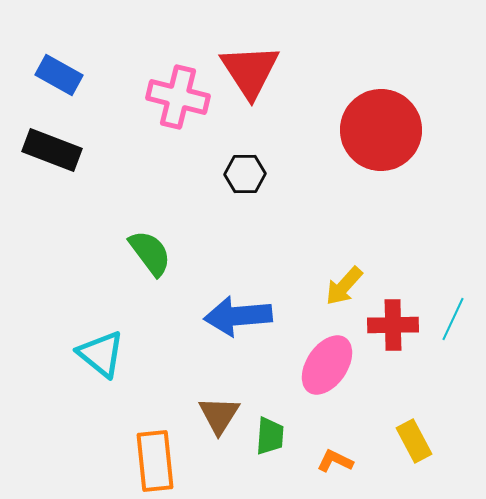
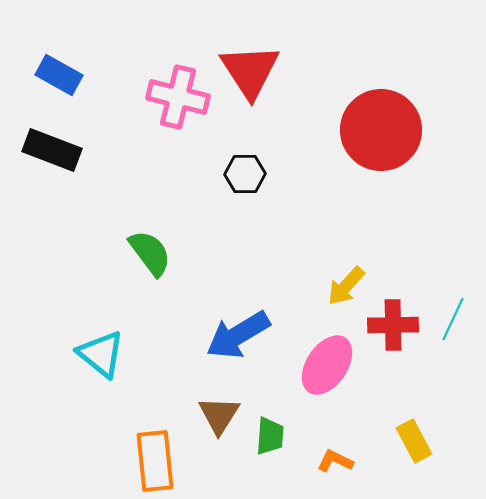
yellow arrow: moved 2 px right
blue arrow: moved 19 px down; rotated 26 degrees counterclockwise
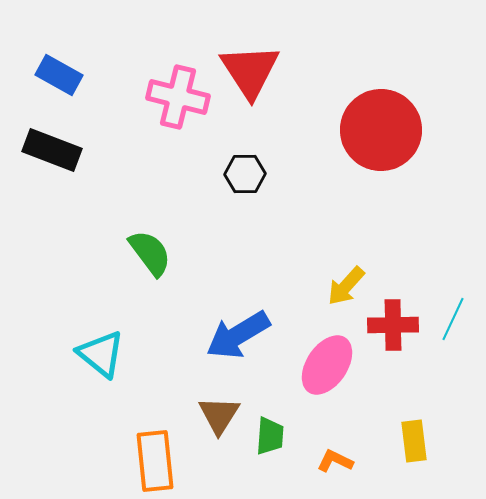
yellow rectangle: rotated 21 degrees clockwise
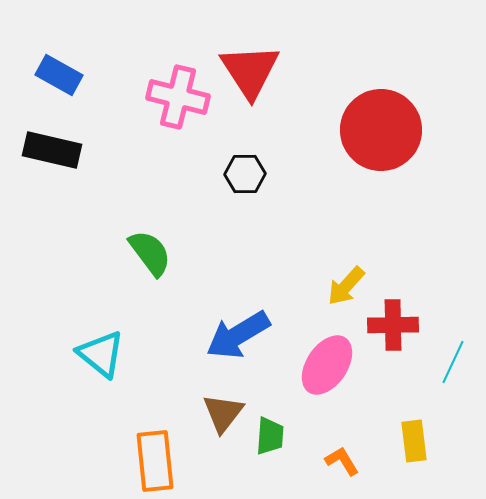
black rectangle: rotated 8 degrees counterclockwise
cyan line: moved 43 px down
brown triangle: moved 4 px right, 2 px up; rotated 6 degrees clockwise
orange L-shape: moved 7 px right; rotated 33 degrees clockwise
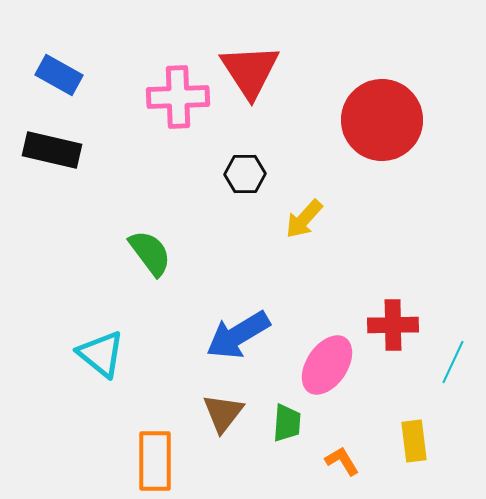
pink cross: rotated 16 degrees counterclockwise
red circle: moved 1 px right, 10 px up
yellow arrow: moved 42 px left, 67 px up
green trapezoid: moved 17 px right, 13 px up
orange rectangle: rotated 6 degrees clockwise
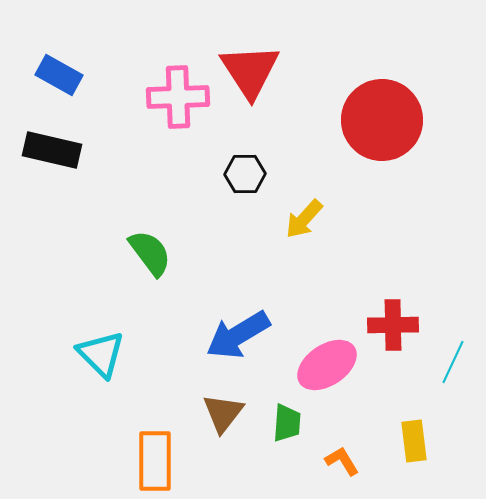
cyan triangle: rotated 6 degrees clockwise
pink ellipse: rotated 22 degrees clockwise
